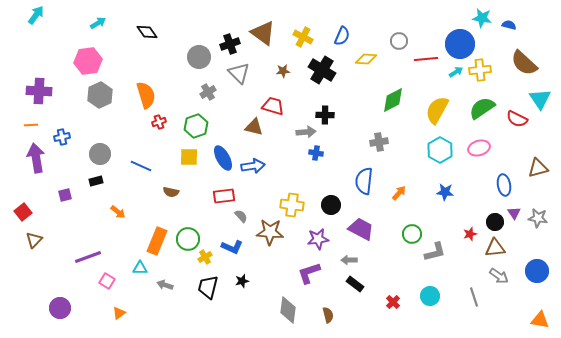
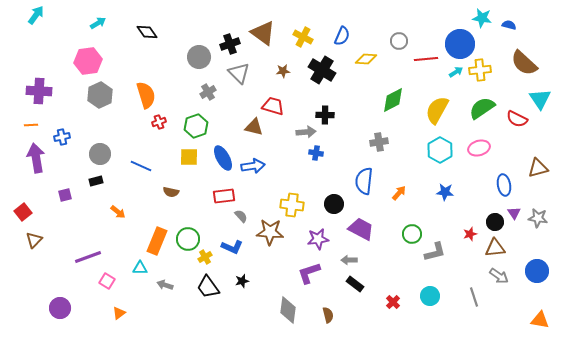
black circle at (331, 205): moved 3 px right, 1 px up
black trapezoid at (208, 287): rotated 50 degrees counterclockwise
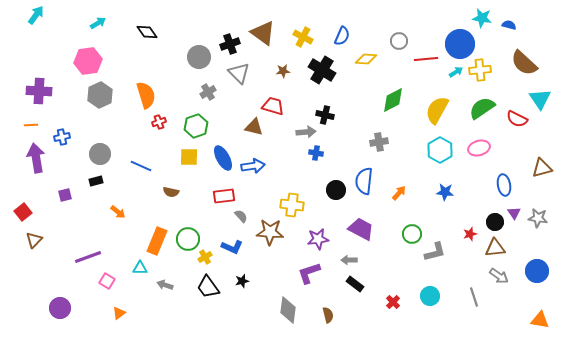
black cross at (325, 115): rotated 12 degrees clockwise
brown triangle at (538, 168): moved 4 px right
black circle at (334, 204): moved 2 px right, 14 px up
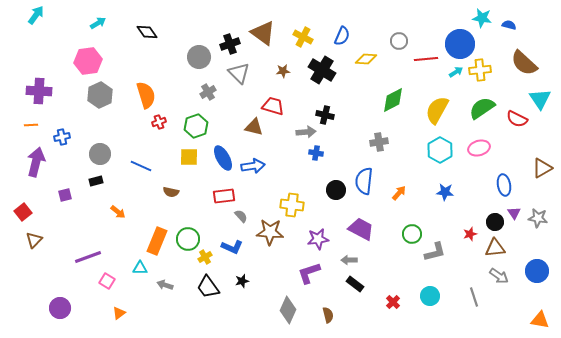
purple arrow at (36, 158): moved 4 px down; rotated 24 degrees clockwise
brown triangle at (542, 168): rotated 15 degrees counterclockwise
gray diamond at (288, 310): rotated 16 degrees clockwise
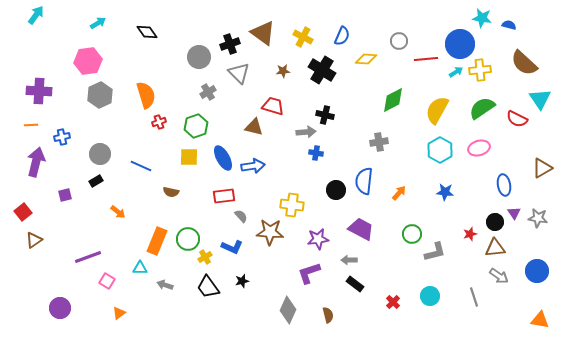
black rectangle at (96, 181): rotated 16 degrees counterclockwise
brown triangle at (34, 240): rotated 12 degrees clockwise
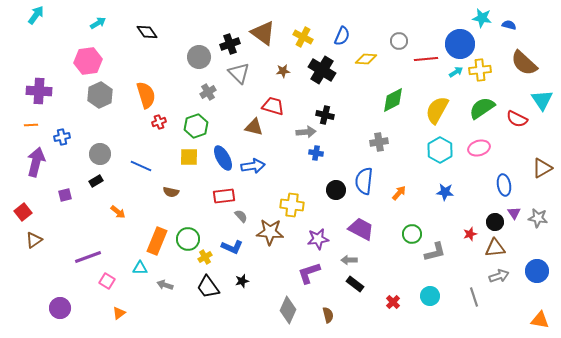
cyan triangle at (540, 99): moved 2 px right, 1 px down
gray arrow at (499, 276): rotated 54 degrees counterclockwise
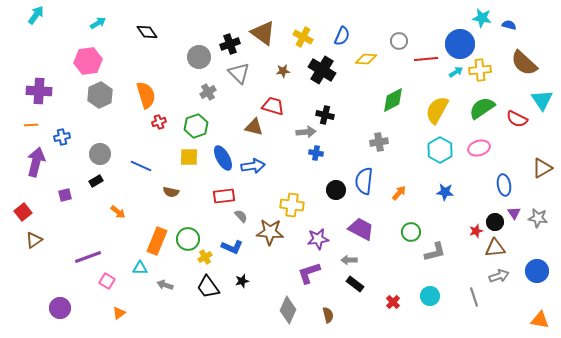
green circle at (412, 234): moved 1 px left, 2 px up
red star at (470, 234): moved 6 px right, 3 px up
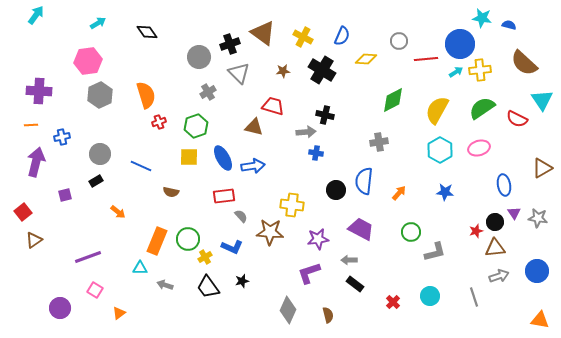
pink square at (107, 281): moved 12 px left, 9 px down
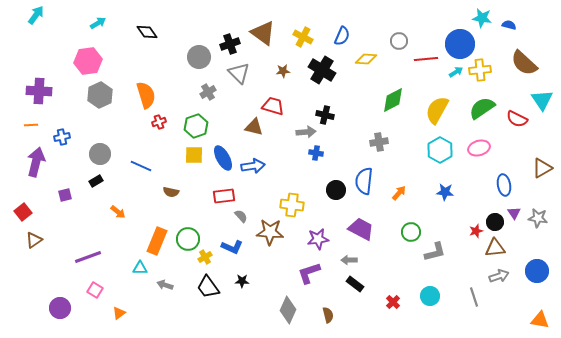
yellow square at (189, 157): moved 5 px right, 2 px up
black star at (242, 281): rotated 16 degrees clockwise
